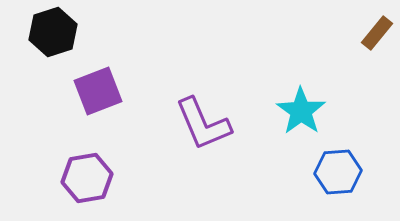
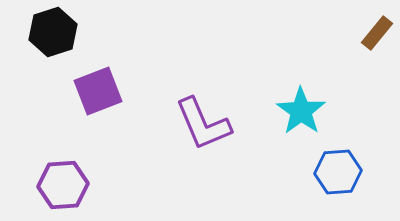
purple hexagon: moved 24 px left, 7 px down; rotated 6 degrees clockwise
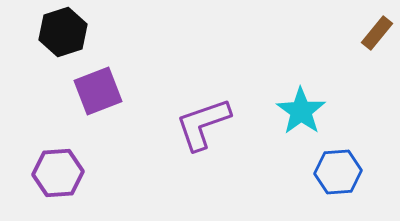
black hexagon: moved 10 px right
purple L-shape: rotated 94 degrees clockwise
purple hexagon: moved 5 px left, 12 px up
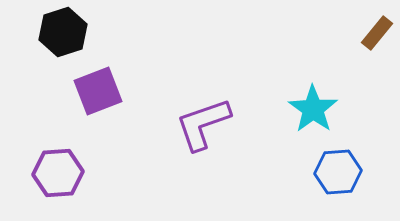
cyan star: moved 12 px right, 2 px up
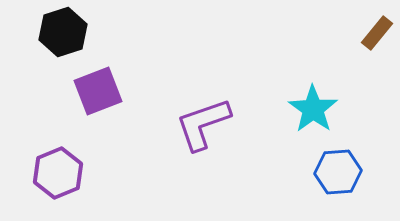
purple hexagon: rotated 18 degrees counterclockwise
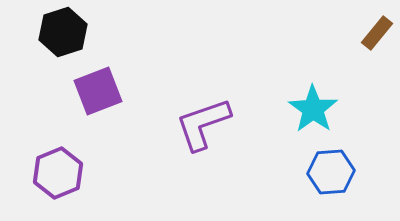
blue hexagon: moved 7 px left
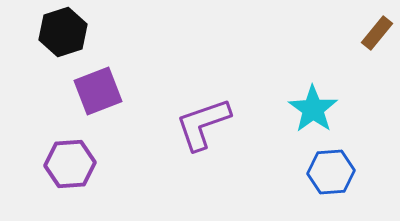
purple hexagon: moved 12 px right, 9 px up; rotated 18 degrees clockwise
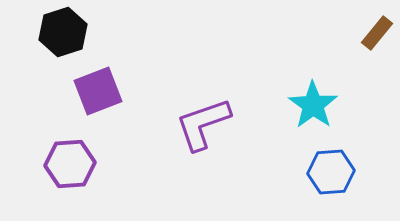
cyan star: moved 4 px up
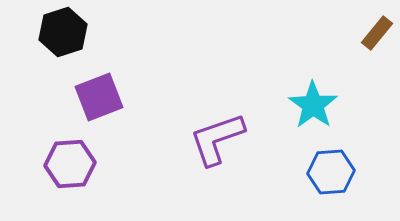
purple square: moved 1 px right, 6 px down
purple L-shape: moved 14 px right, 15 px down
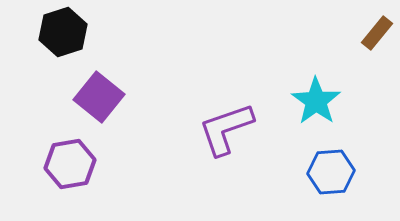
purple square: rotated 30 degrees counterclockwise
cyan star: moved 3 px right, 4 px up
purple L-shape: moved 9 px right, 10 px up
purple hexagon: rotated 6 degrees counterclockwise
